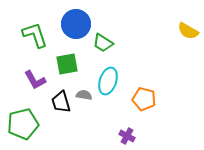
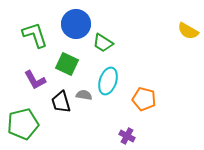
green square: rotated 35 degrees clockwise
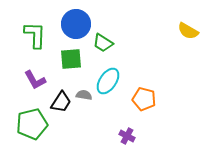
green L-shape: rotated 20 degrees clockwise
green square: moved 4 px right, 5 px up; rotated 30 degrees counterclockwise
cyan ellipse: rotated 16 degrees clockwise
black trapezoid: rotated 130 degrees counterclockwise
green pentagon: moved 9 px right
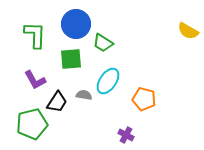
black trapezoid: moved 4 px left
purple cross: moved 1 px left, 1 px up
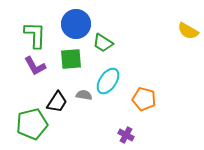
purple L-shape: moved 14 px up
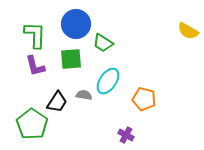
purple L-shape: rotated 15 degrees clockwise
green pentagon: rotated 24 degrees counterclockwise
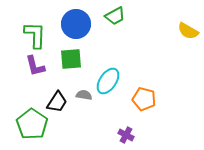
green trapezoid: moved 12 px right, 27 px up; rotated 60 degrees counterclockwise
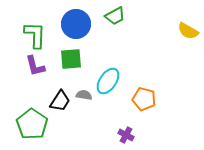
black trapezoid: moved 3 px right, 1 px up
